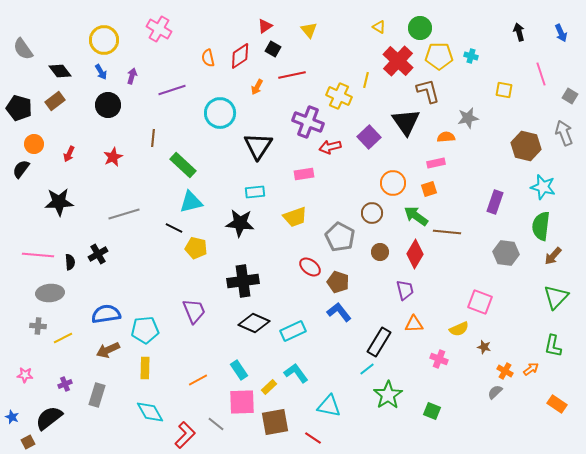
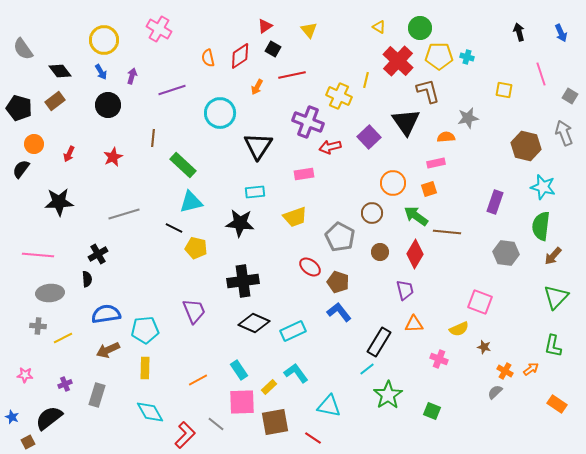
cyan cross at (471, 56): moved 4 px left, 1 px down
black semicircle at (70, 262): moved 17 px right, 17 px down
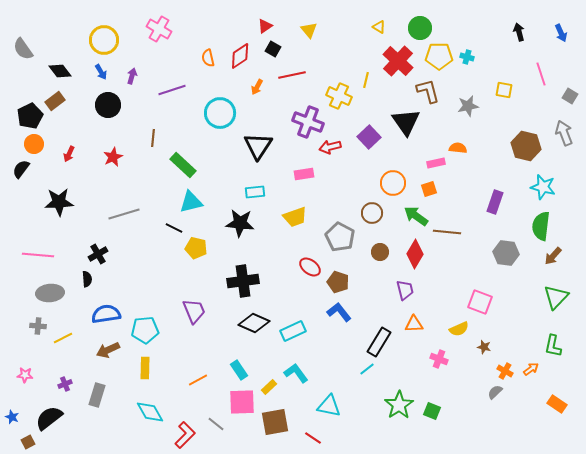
black pentagon at (19, 108): moved 11 px right, 8 px down; rotated 30 degrees clockwise
gray star at (468, 118): moved 12 px up
orange semicircle at (446, 137): moved 12 px right, 11 px down; rotated 12 degrees clockwise
green star at (388, 395): moved 11 px right, 10 px down
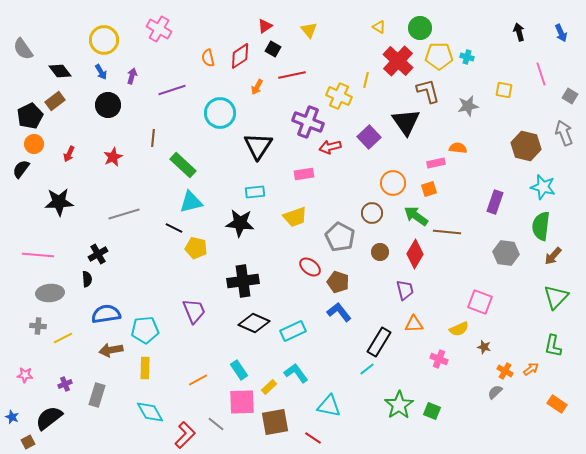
brown arrow at (108, 350): moved 3 px right; rotated 15 degrees clockwise
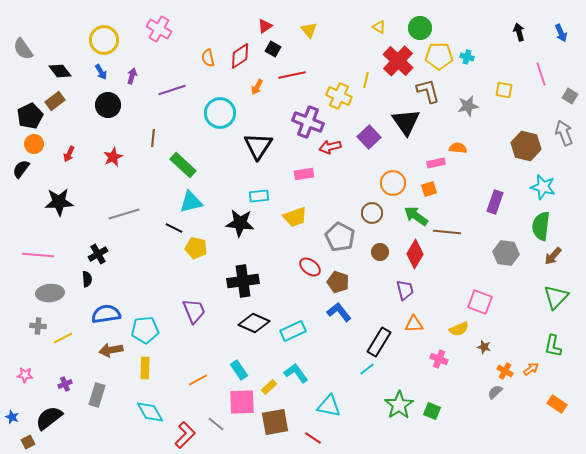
cyan rectangle at (255, 192): moved 4 px right, 4 px down
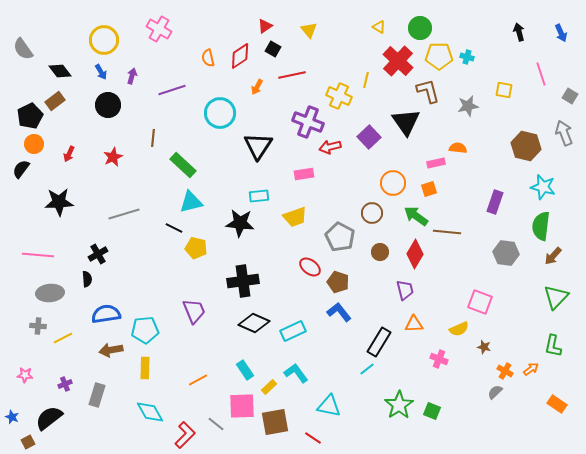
cyan rectangle at (239, 370): moved 6 px right
pink square at (242, 402): moved 4 px down
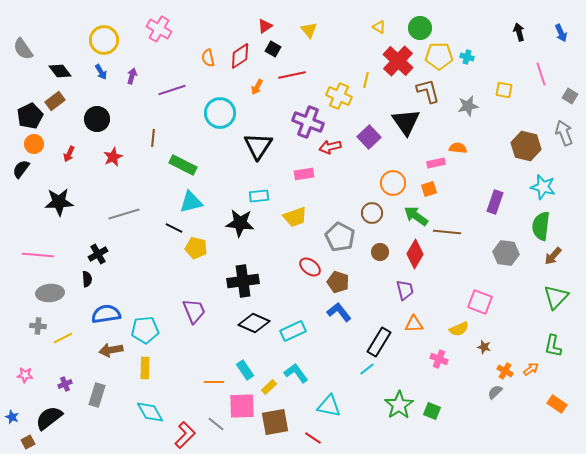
black circle at (108, 105): moved 11 px left, 14 px down
green rectangle at (183, 165): rotated 16 degrees counterclockwise
orange line at (198, 380): moved 16 px right, 2 px down; rotated 30 degrees clockwise
